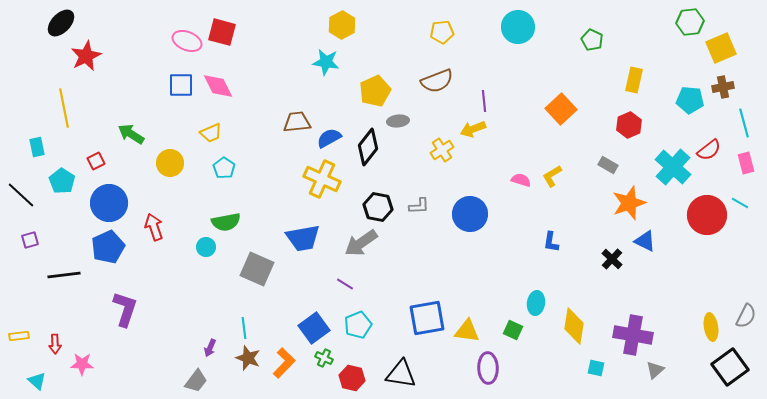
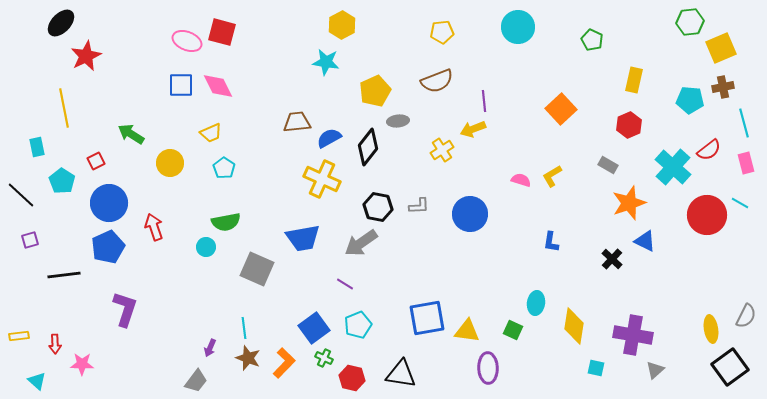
yellow ellipse at (711, 327): moved 2 px down
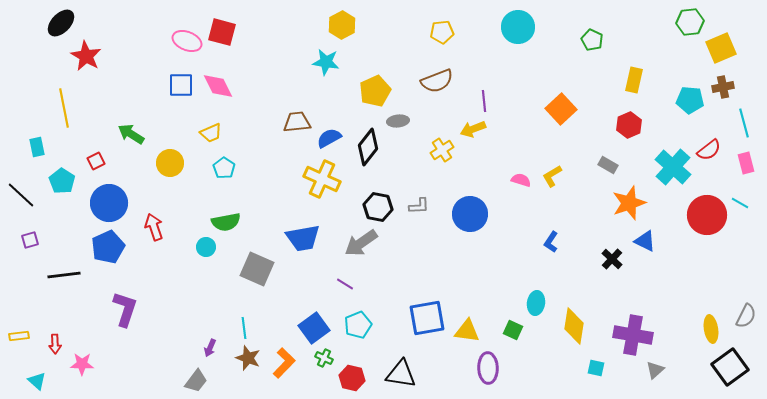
red star at (86, 56): rotated 16 degrees counterclockwise
blue L-shape at (551, 242): rotated 25 degrees clockwise
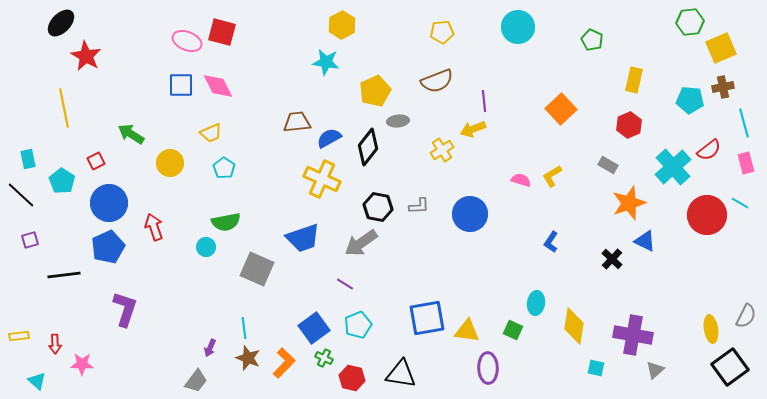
cyan rectangle at (37, 147): moved 9 px left, 12 px down
cyan cross at (673, 167): rotated 6 degrees clockwise
blue trapezoid at (303, 238): rotated 9 degrees counterclockwise
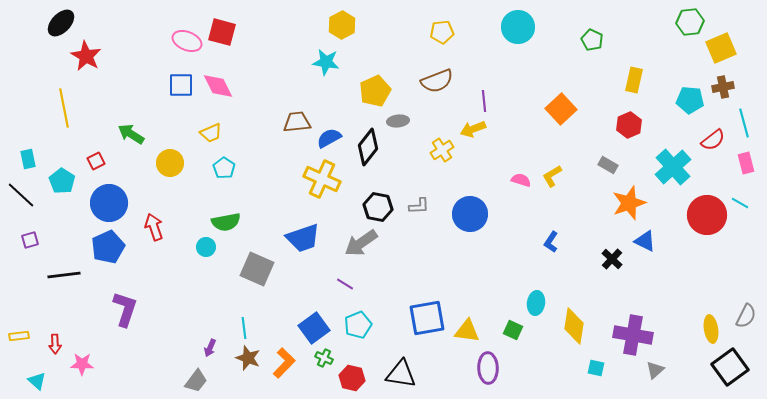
red semicircle at (709, 150): moved 4 px right, 10 px up
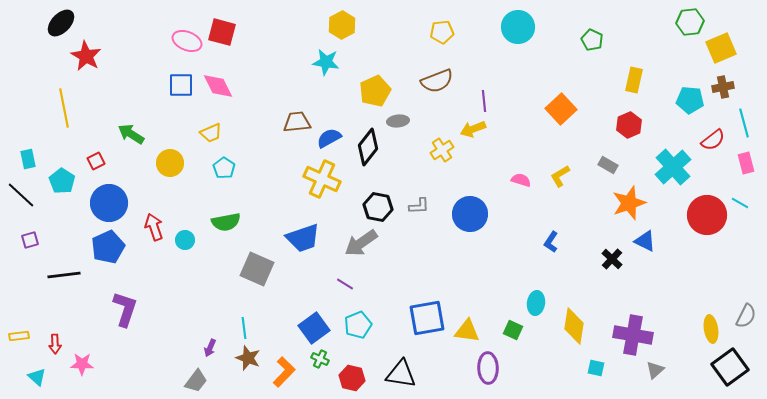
yellow L-shape at (552, 176): moved 8 px right
cyan circle at (206, 247): moved 21 px left, 7 px up
green cross at (324, 358): moved 4 px left, 1 px down
orange L-shape at (284, 363): moved 9 px down
cyan triangle at (37, 381): moved 4 px up
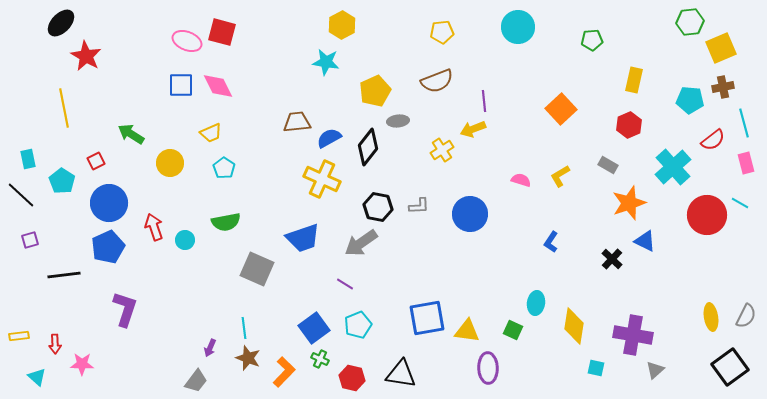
green pentagon at (592, 40): rotated 30 degrees counterclockwise
yellow ellipse at (711, 329): moved 12 px up
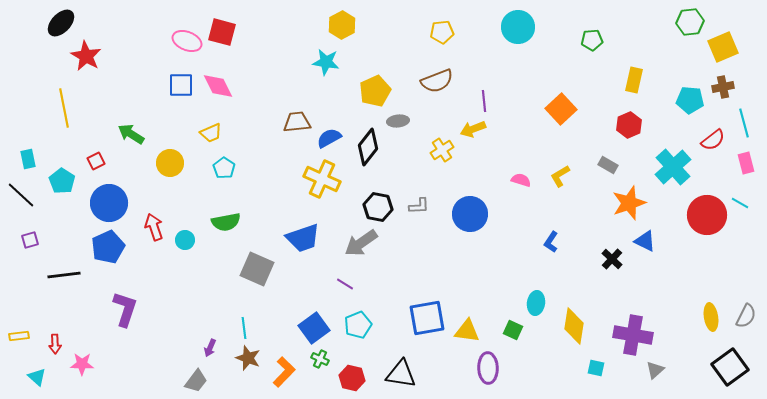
yellow square at (721, 48): moved 2 px right, 1 px up
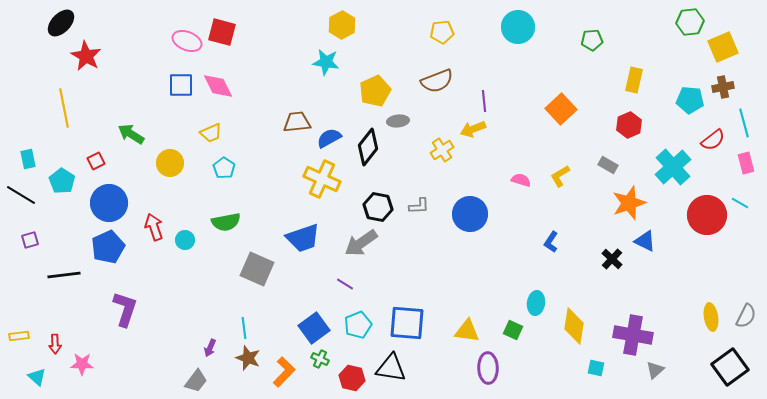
black line at (21, 195): rotated 12 degrees counterclockwise
blue square at (427, 318): moved 20 px left, 5 px down; rotated 15 degrees clockwise
black triangle at (401, 374): moved 10 px left, 6 px up
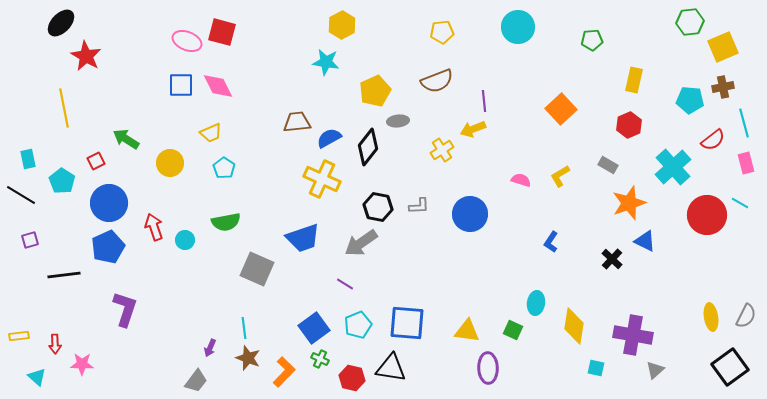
green arrow at (131, 134): moved 5 px left, 5 px down
